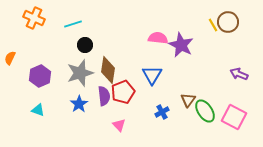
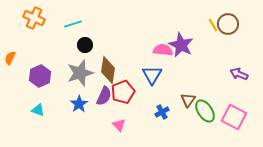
brown circle: moved 2 px down
pink semicircle: moved 5 px right, 12 px down
purple semicircle: rotated 30 degrees clockwise
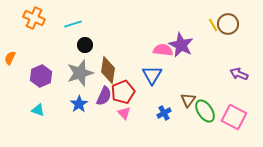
purple hexagon: moved 1 px right
blue cross: moved 2 px right, 1 px down
pink triangle: moved 5 px right, 12 px up
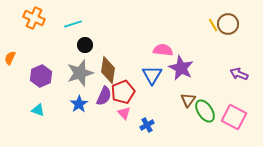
purple star: moved 23 px down
blue cross: moved 17 px left, 12 px down
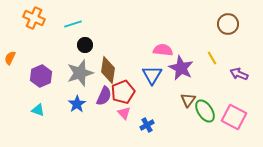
yellow line: moved 1 px left, 33 px down
blue star: moved 2 px left
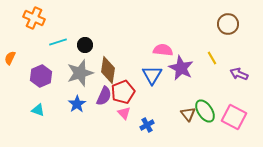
cyan line: moved 15 px left, 18 px down
brown triangle: moved 14 px down; rotated 14 degrees counterclockwise
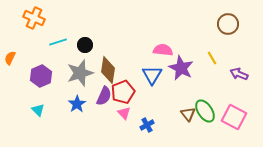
cyan triangle: rotated 24 degrees clockwise
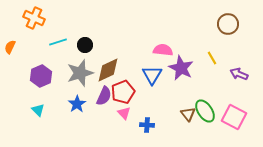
orange semicircle: moved 11 px up
brown diamond: rotated 56 degrees clockwise
blue cross: rotated 32 degrees clockwise
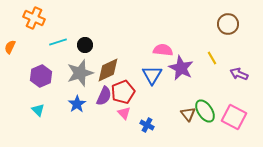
blue cross: rotated 24 degrees clockwise
